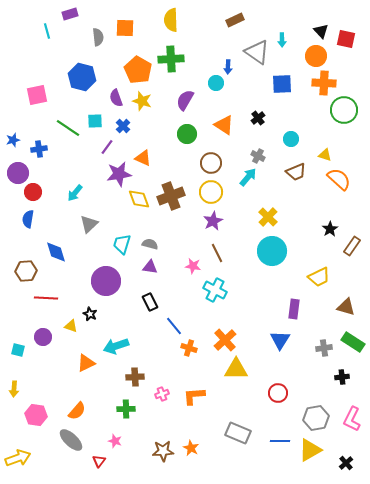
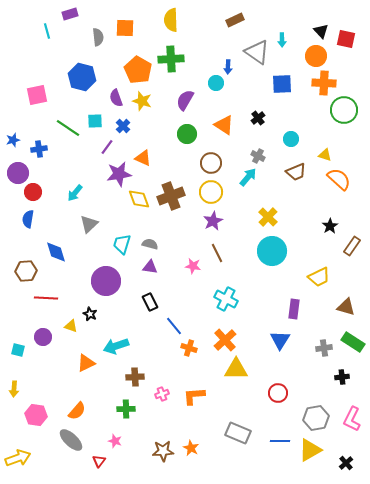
black star at (330, 229): moved 3 px up
cyan cross at (215, 290): moved 11 px right, 9 px down
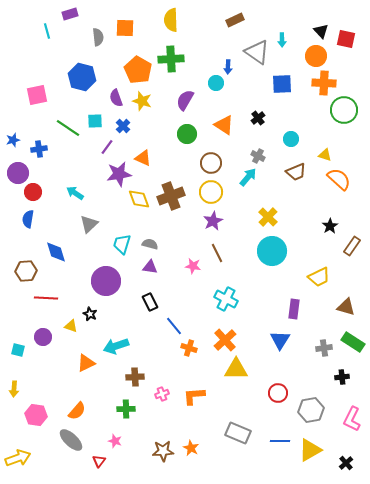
cyan arrow at (75, 193): rotated 84 degrees clockwise
gray hexagon at (316, 418): moved 5 px left, 8 px up
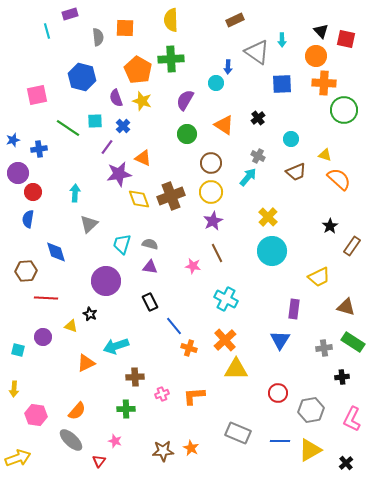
cyan arrow at (75, 193): rotated 60 degrees clockwise
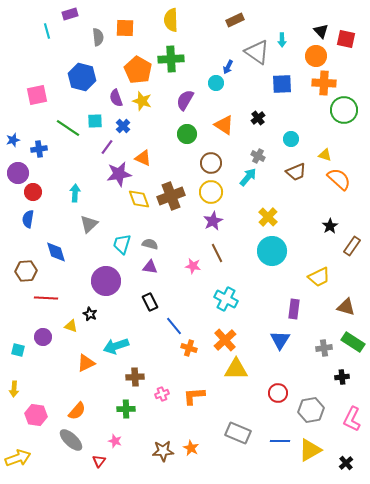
blue arrow at (228, 67): rotated 24 degrees clockwise
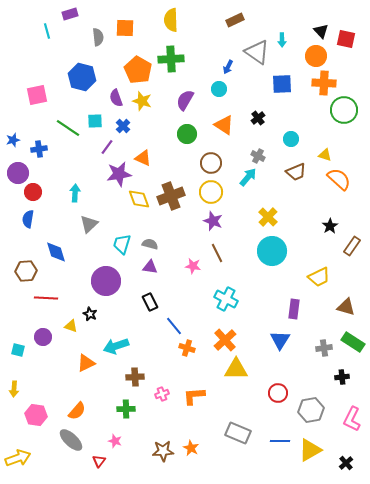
cyan circle at (216, 83): moved 3 px right, 6 px down
purple star at (213, 221): rotated 24 degrees counterclockwise
orange cross at (189, 348): moved 2 px left
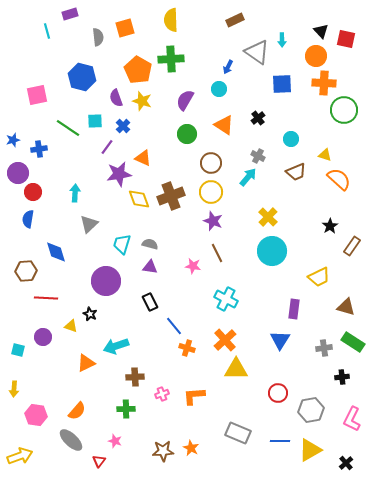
orange square at (125, 28): rotated 18 degrees counterclockwise
yellow arrow at (18, 458): moved 2 px right, 2 px up
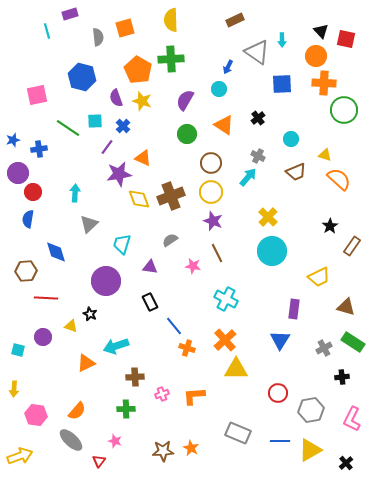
gray semicircle at (150, 244): moved 20 px right, 4 px up; rotated 49 degrees counterclockwise
gray cross at (324, 348): rotated 21 degrees counterclockwise
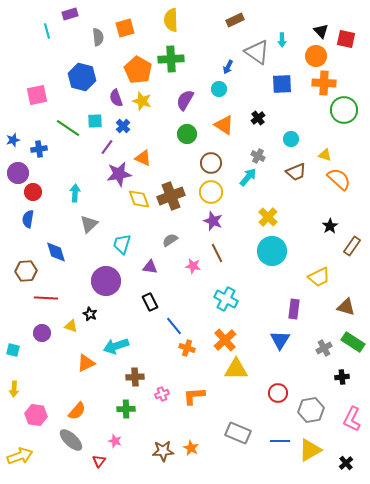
purple circle at (43, 337): moved 1 px left, 4 px up
cyan square at (18, 350): moved 5 px left
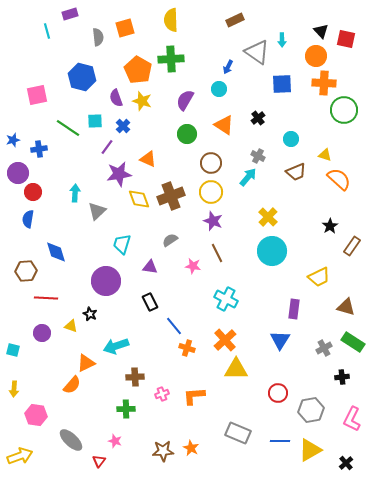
orange triangle at (143, 158): moved 5 px right, 1 px down
gray triangle at (89, 224): moved 8 px right, 13 px up
orange semicircle at (77, 411): moved 5 px left, 26 px up
